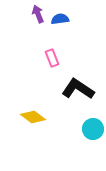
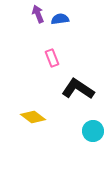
cyan circle: moved 2 px down
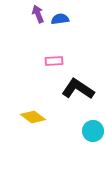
pink rectangle: moved 2 px right, 3 px down; rotated 72 degrees counterclockwise
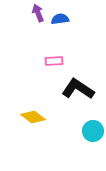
purple arrow: moved 1 px up
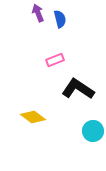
blue semicircle: rotated 84 degrees clockwise
pink rectangle: moved 1 px right, 1 px up; rotated 18 degrees counterclockwise
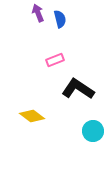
yellow diamond: moved 1 px left, 1 px up
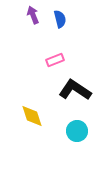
purple arrow: moved 5 px left, 2 px down
black L-shape: moved 3 px left, 1 px down
yellow diamond: rotated 35 degrees clockwise
cyan circle: moved 16 px left
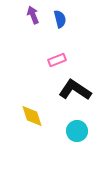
pink rectangle: moved 2 px right
